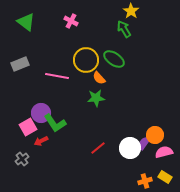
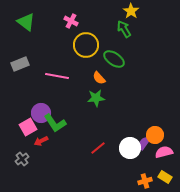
yellow circle: moved 15 px up
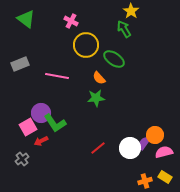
green triangle: moved 3 px up
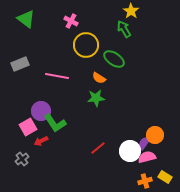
orange semicircle: rotated 16 degrees counterclockwise
purple circle: moved 2 px up
white circle: moved 3 px down
pink semicircle: moved 17 px left, 5 px down
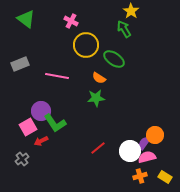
orange cross: moved 5 px left, 5 px up
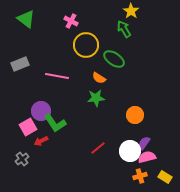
orange circle: moved 20 px left, 20 px up
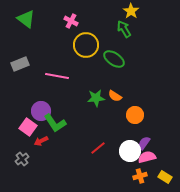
orange semicircle: moved 16 px right, 18 px down
pink square: rotated 24 degrees counterclockwise
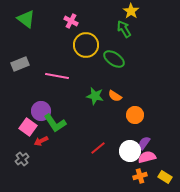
green star: moved 1 px left, 2 px up; rotated 18 degrees clockwise
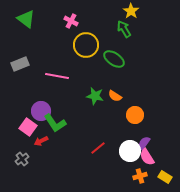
pink semicircle: rotated 108 degrees counterclockwise
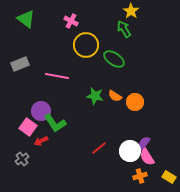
orange circle: moved 13 px up
red line: moved 1 px right
yellow rectangle: moved 4 px right
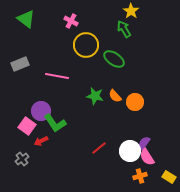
orange semicircle: rotated 16 degrees clockwise
pink square: moved 1 px left, 1 px up
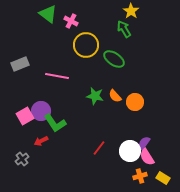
green triangle: moved 22 px right, 5 px up
pink square: moved 2 px left, 10 px up; rotated 24 degrees clockwise
red line: rotated 14 degrees counterclockwise
yellow rectangle: moved 6 px left, 1 px down
